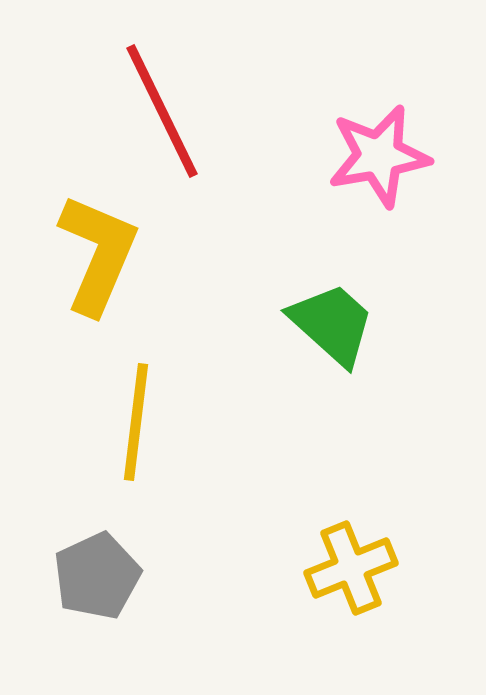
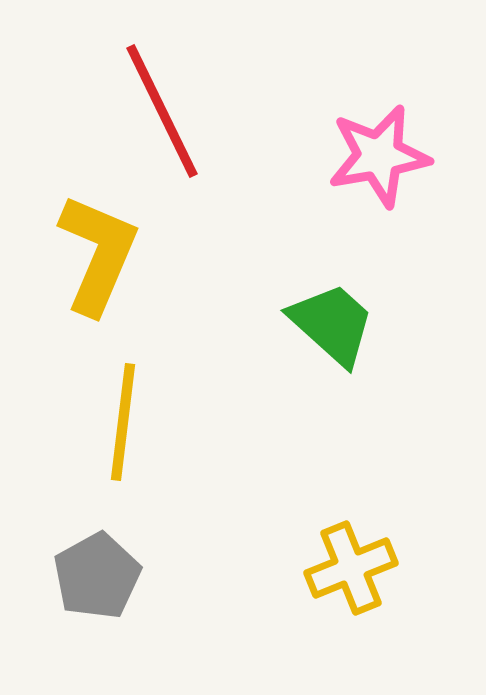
yellow line: moved 13 px left
gray pentagon: rotated 4 degrees counterclockwise
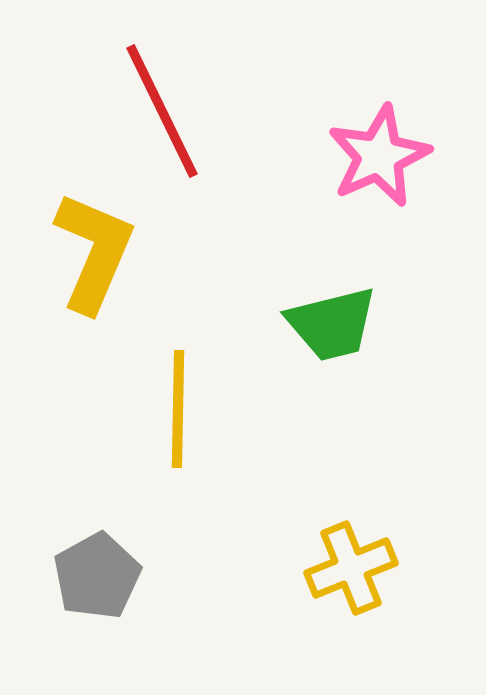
pink star: rotated 14 degrees counterclockwise
yellow L-shape: moved 4 px left, 2 px up
green trapezoid: rotated 124 degrees clockwise
yellow line: moved 55 px right, 13 px up; rotated 6 degrees counterclockwise
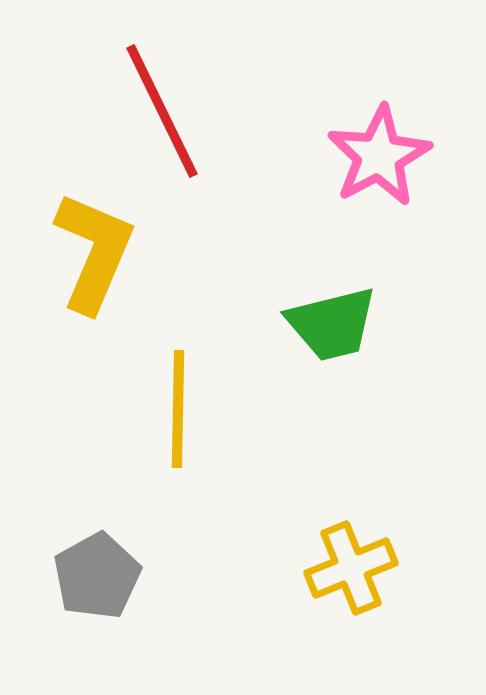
pink star: rotated 4 degrees counterclockwise
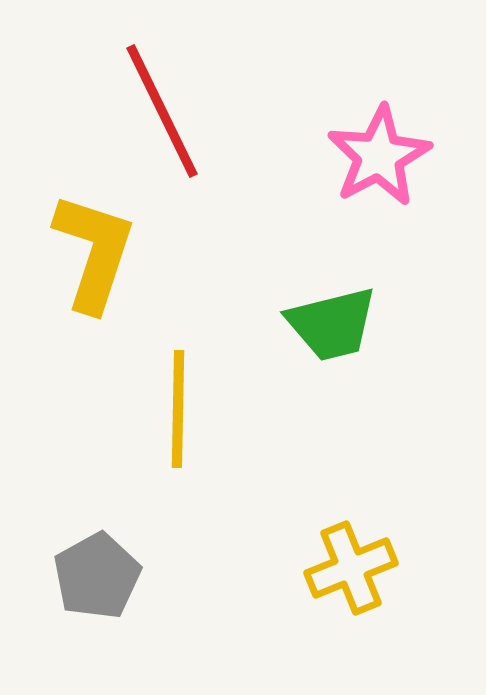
yellow L-shape: rotated 5 degrees counterclockwise
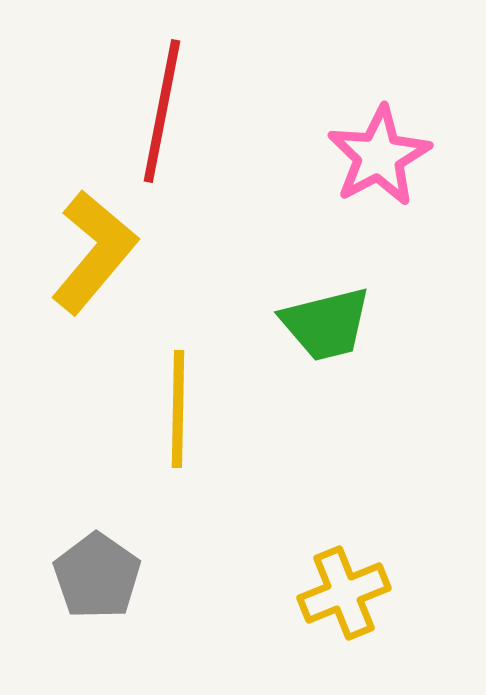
red line: rotated 37 degrees clockwise
yellow L-shape: rotated 22 degrees clockwise
green trapezoid: moved 6 px left
yellow cross: moved 7 px left, 25 px down
gray pentagon: rotated 8 degrees counterclockwise
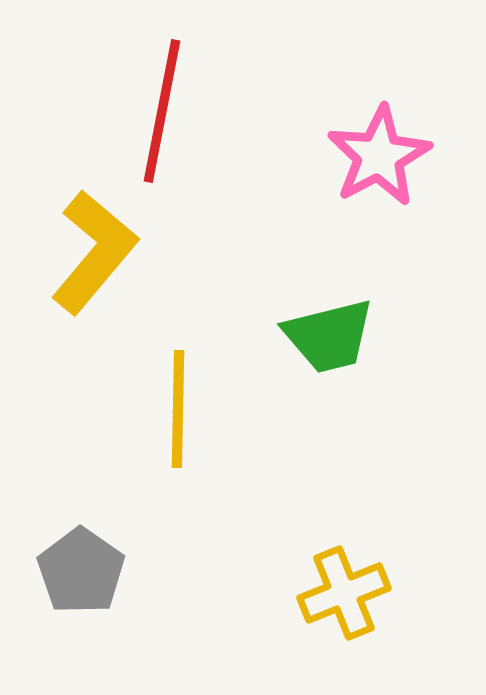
green trapezoid: moved 3 px right, 12 px down
gray pentagon: moved 16 px left, 5 px up
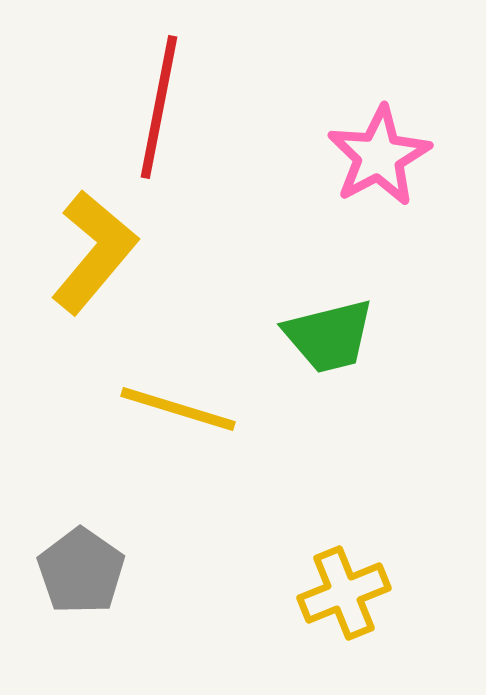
red line: moved 3 px left, 4 px up
yellow line: rotated 74 degrees counterclockwise
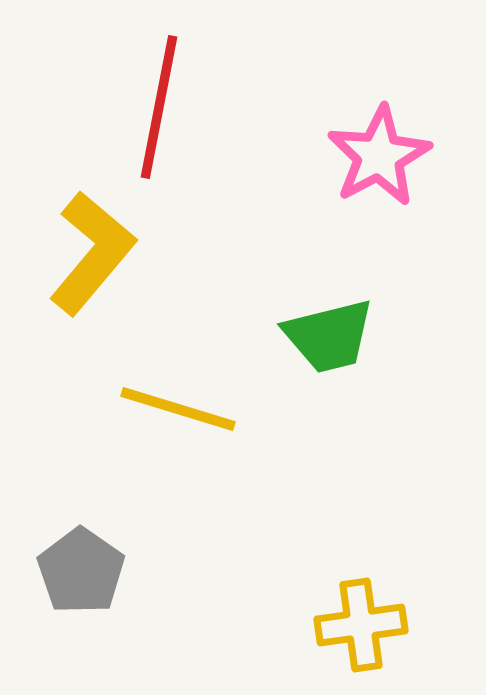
yellow L-shape: moved 2 px left, 1 px down
yellow cross: moved 17 px right, 32 px down; rotated 14 degrees clockwise
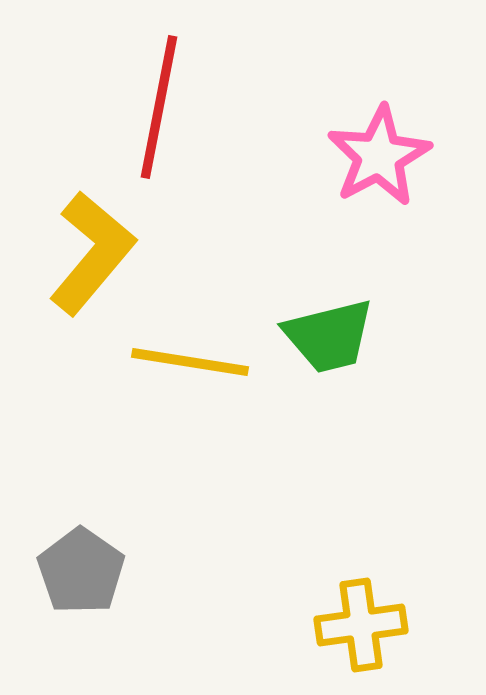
yellow line: moved 12 px right, 47 px up; rotated 8 degrees counterclockwise
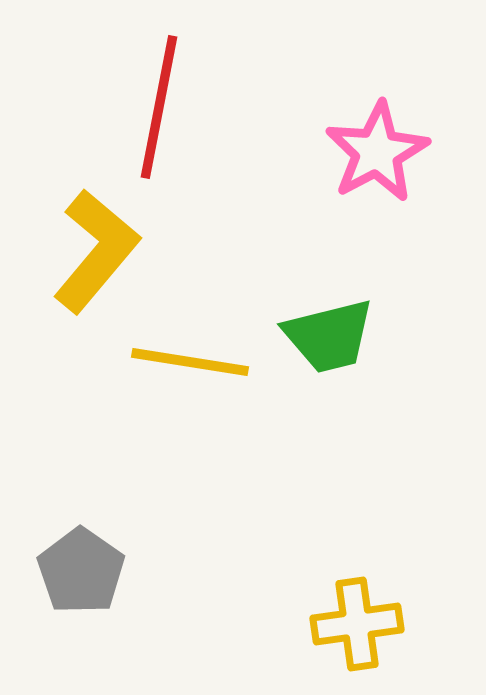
pink star: moved 2 px left, 4 px up
yellow L-shape: moved 4 px right, 2 px up
yellow cross: moved 4 px left, 1 px up
